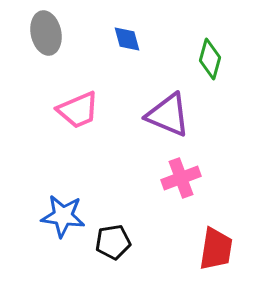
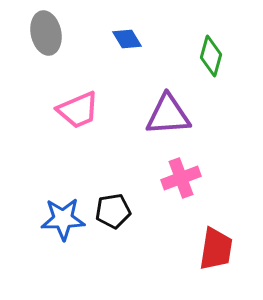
blue diamond: rotated 16 degrees counterclockwise
green diamond: moved 1 px right, 3 px up
purple triangle: rotated 27 degrees counterclockwise
blue star: moved 3 px down; rotated 9 degrees counterclockwise
black pentagon: moved 31 px up
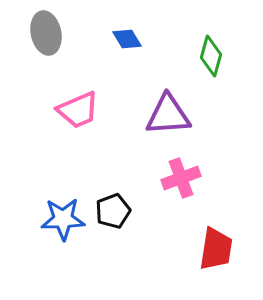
black pentagon: rotated 12 degrees counterclockwise
